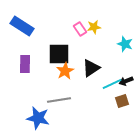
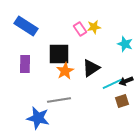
blue rectangle: moved 4 px right
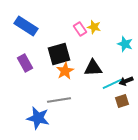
yellow star: rotated 24 degrees clockwise
black square: rotated 15 degrees counterclockwise
purple rectangle: moved 1 px up; rotated 30 degrees counterclockwise
black triangle: moved 2 px right; rotated 30 degrees clockwise
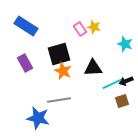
orange star: moved 2 px left; rotated 18 degrees counterclockwise
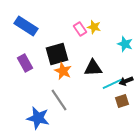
black square: moved 2 px left
gray line: rotated 65 degrees clockwise
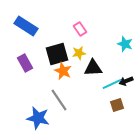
yellow star: moved 15 px left, 26 px down; rotated 24 degrees counterclockwise
brown square: moved 5 px left, 4 px down
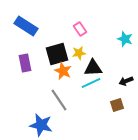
cyan star: moved 5 px up
purple rectangle: rotated 18 degrees clockwise
cyan line: moved 21 px left, 1 px up
blue star: moved 3 px right, 7 px down
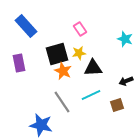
blue rectangle: rotated 15 degrees clockwise
purple rectangle: moved 6 px left
cyan line: moved 12 px down
gray line: moved 3 px right, 2 px down
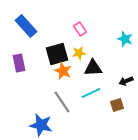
cyan line: moved 2 px up
